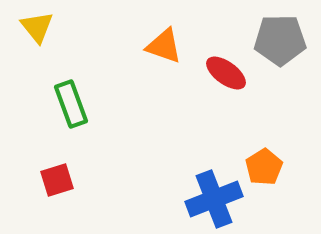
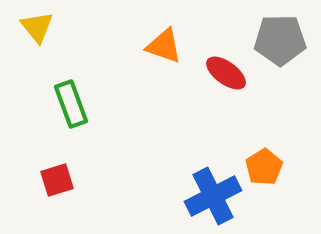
blue cross: moved 1 px left, 3 px up; rotated 6 degrees counterclockwise
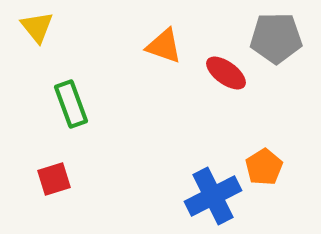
gray pentagon: moved 4 px left, 2 px up
red square: moved 3 px left, 1 px up
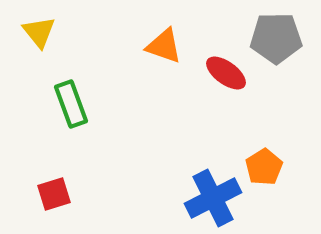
yellow triangle: moved 2 px right, 5 px down
red square: moved 15 px down
blue cross: moved 2 px down
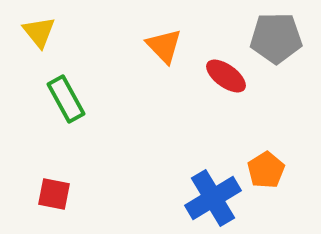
orange triangle: rotated 27 degrees clockwise
red ellipse: moved 3 px down
green rectangle: moved 5 px left, 5 px up; rotated 9 degrees counterclockwise
orange pentagon: moved 2 px right, 3 px down
red square: rotated 28 degrees clockwise
blue cross: rotated 4 degrees counterclockwise
